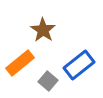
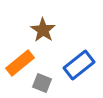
gray square: moved 6 px left, 2 px down; rotated 18 degrees counterclockwise
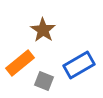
blue rectangle: rotated 8 degrees clockwise
gray square: moved 2 px right, 2 px up
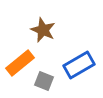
brown star: rotated 10 degrees counterclockwise
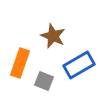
brown star: moved 10 px right, 6 px down
orange rectangle: rotated 32 degrees counterclockwise
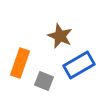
brown star: moved 7 px right
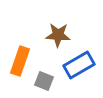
brown star: moved 2 px left, 1 px up; rotated 20 degrees counterclockwise
orange rectangle: moved 2 px up
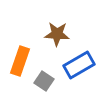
brown star: moved 1 px left, 1 px up
gray square: rotated 12 degrees clockwise
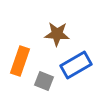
blue rectangle: moved 3 px left
gray square: rotated 12 degrees counterclockwise
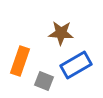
brown star: moved 4 px right, 1 px up
